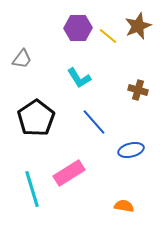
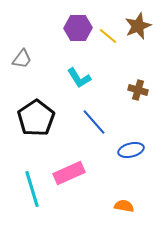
pink rectangle: rotated 8 degrees clockwise
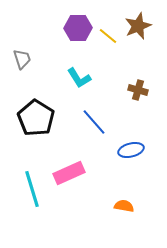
gray trapezoid: rotated 55 degrees counterclockwise
black pentagon: rotated 6 degrees counterclockwise
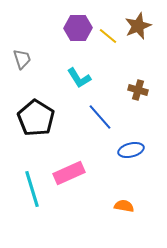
blue line: moved 6 px right, 5 px up
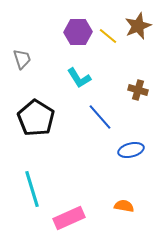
purple hexagon: moved 4 px down
pink rectangle: moved 45 px down
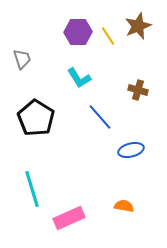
yellow line: rotated 18 degrees clockwise
